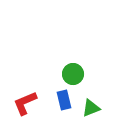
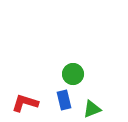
red L-shape: rotated 40 degrees clockwise
green triangle: moved 1 px right, 1 px down
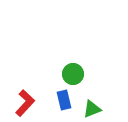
red L-shape: rotated 116 degrees clockwise
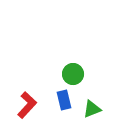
red L-shape: moved 2 px right, 2 px down
